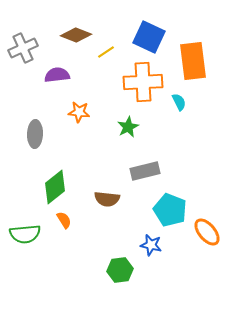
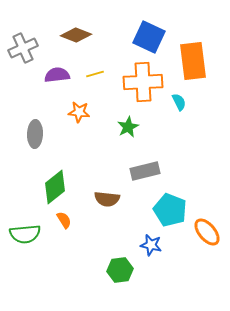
yellow line: moved 11 px left, 22 px down; rotated 18 degrees clockwise
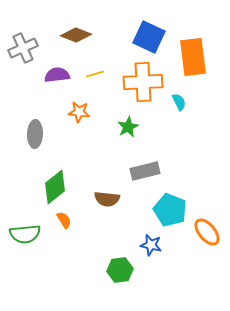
orange rectangle: moved 4 px up
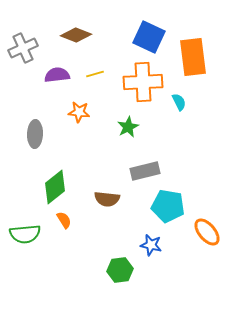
cyan pentagon: moved 2 px left, 4 px up; rotated 12 degrees counterclockwise
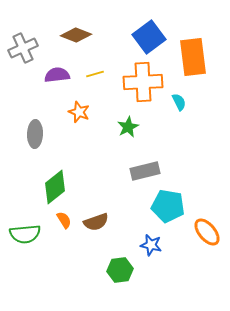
blue square: rotated 28 degrees clockwise
orange star: rotated 15 degrees clockwise
brown semicircle: moved 11 px left, 23 px down; rotated 25 degrees counterclockwise
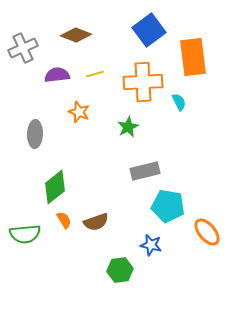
blue square: moved 7 px up
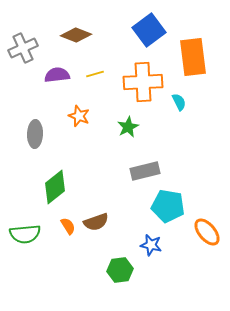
orange star: moved 4 px down
orange semicircle: moved 4 px right, 6 px down
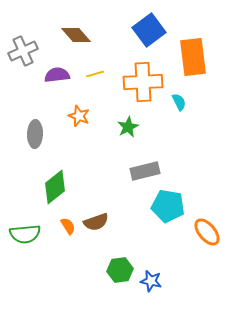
brown diamond: rotated 28 degrees clockwise
gray cross: moved 3 px down
blue star: moved 36 px down
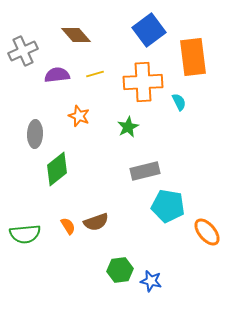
green diamond: moved 2 px right, 18 px up
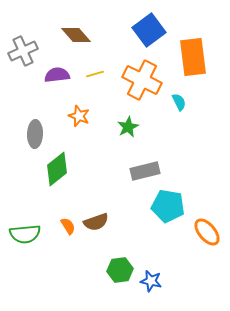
orange cross: moved 1 px left, 2 px up; rotated 30 degrees clockwise
